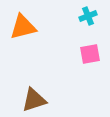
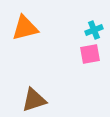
cyan cross: moved 6 px right, 14 px down
orange triangle: moved 2 px right, 1 px down
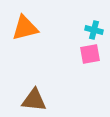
cyan cross: rotated 36 degrees clockwise
brown triangle: rotated 24 degrees clockwise
